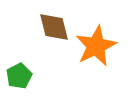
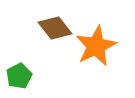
brown diamond: moved 1 px right, 1 px down; rotated 24 degrees counterclockwise
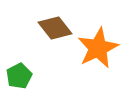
orange star: moved 2 px right, 2 px down
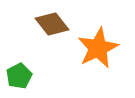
brown diamond: moved 3 px left, 4 px up
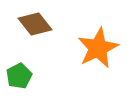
brown diamond: moved 17 px left
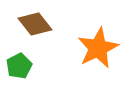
green pentagon: moved 10 px up
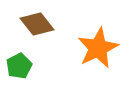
brown diamond: moved 2 px right
